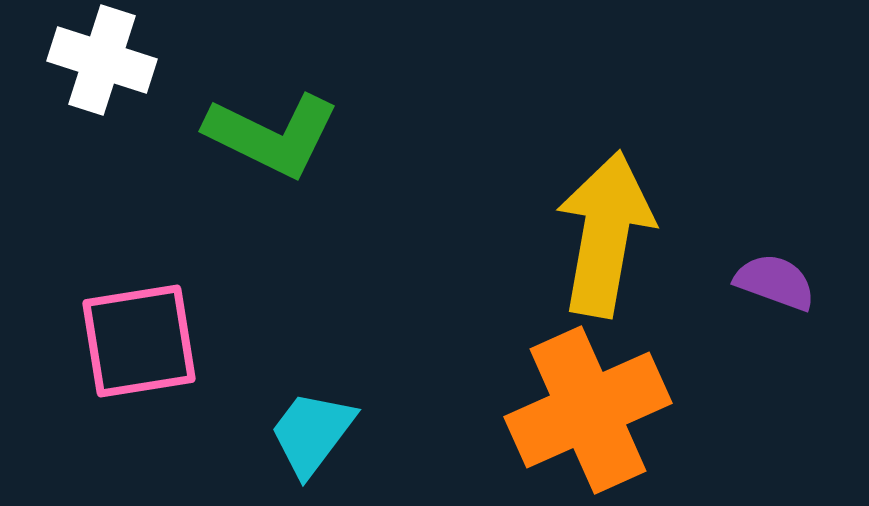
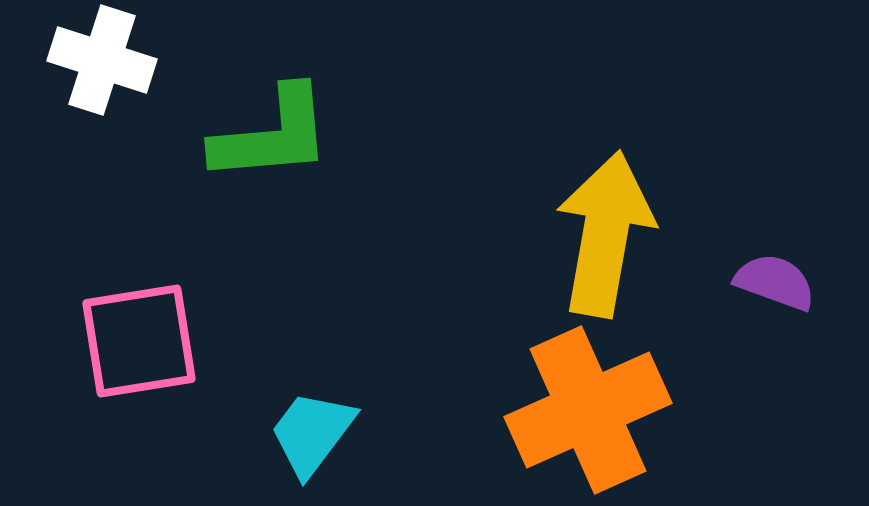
green L-shape: rotated 31 degrees counterclockwise
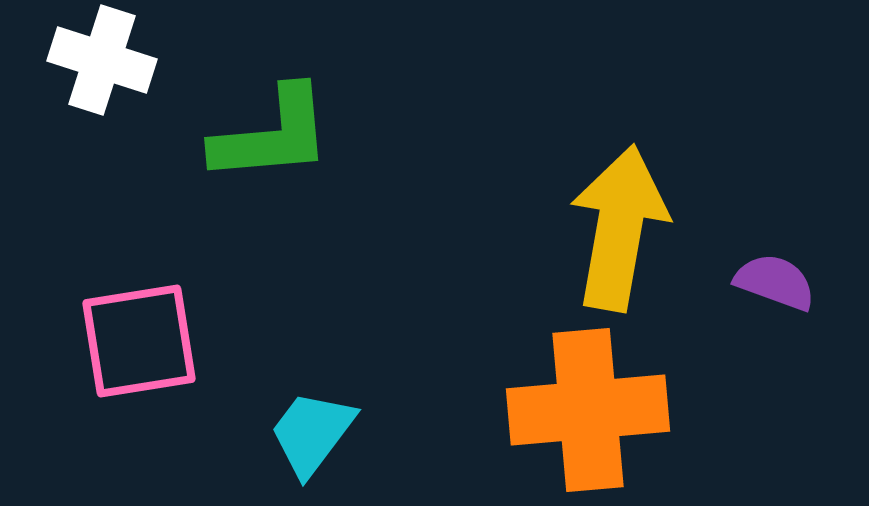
yellow arrow: moved 14 px right, 6 px up
orange cross: rotated 19 degrees clockwise
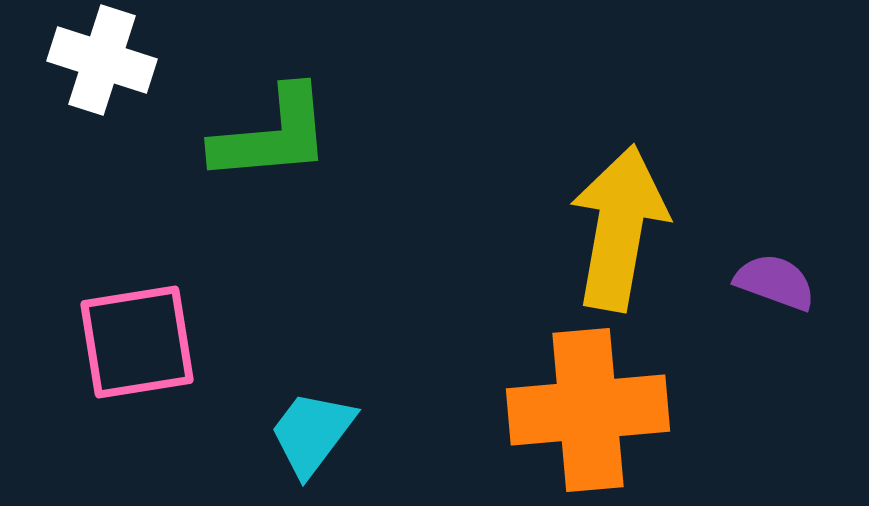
pink square: moved 2 px left, 1 px down
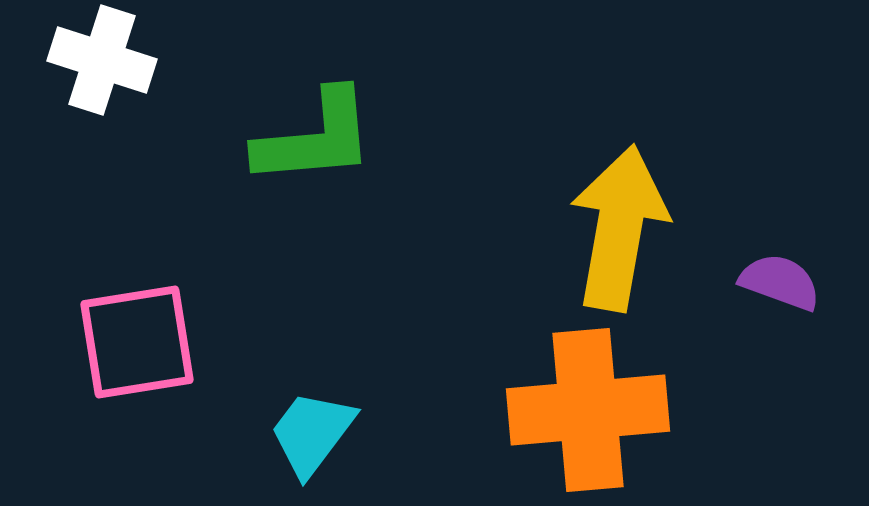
green L-shape: moved 43 px right, 3 px down
purple semicircle: moved 5 px right
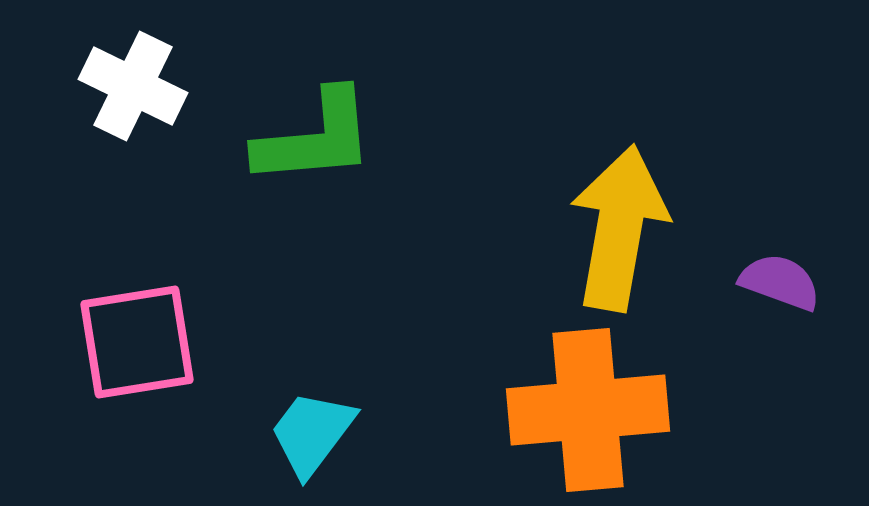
white cross: moved 31 px right, 26 px down; rotated 8 degrees clockwise
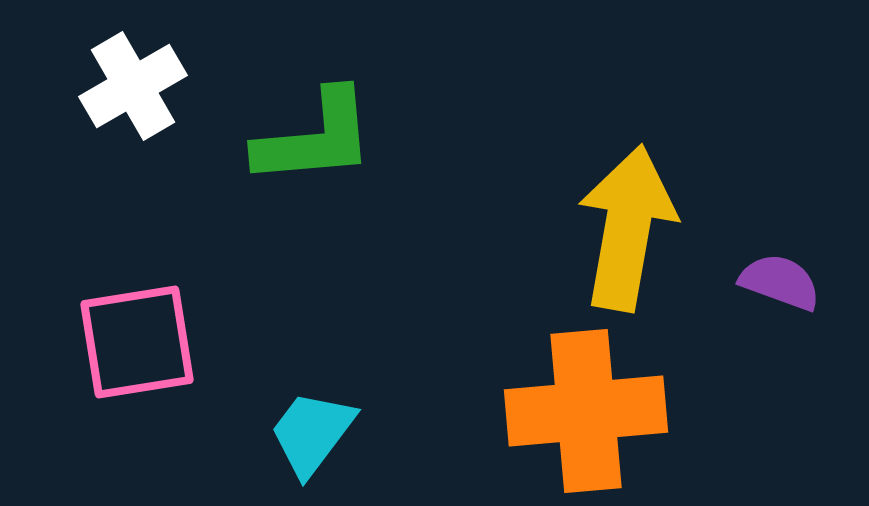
white cross: rotated 34 degrees clockwise
yellow arrow: moved 8 px right
orange cross: moved 2 px left, 1 px down
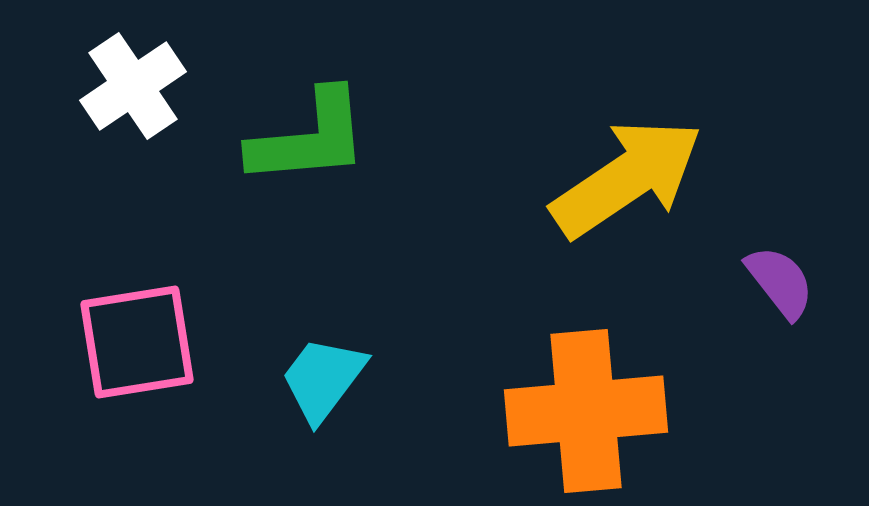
white cross: rotated 4 degrees counterclockwise
green L-shape: moved 6 px left
yellow arrow: moved 50 px up; rotated 46 degrees clockwise
purple semicircle: rotated 32 degrees clockwise
cyan trapezoid: moved 11 px right, 54 px up
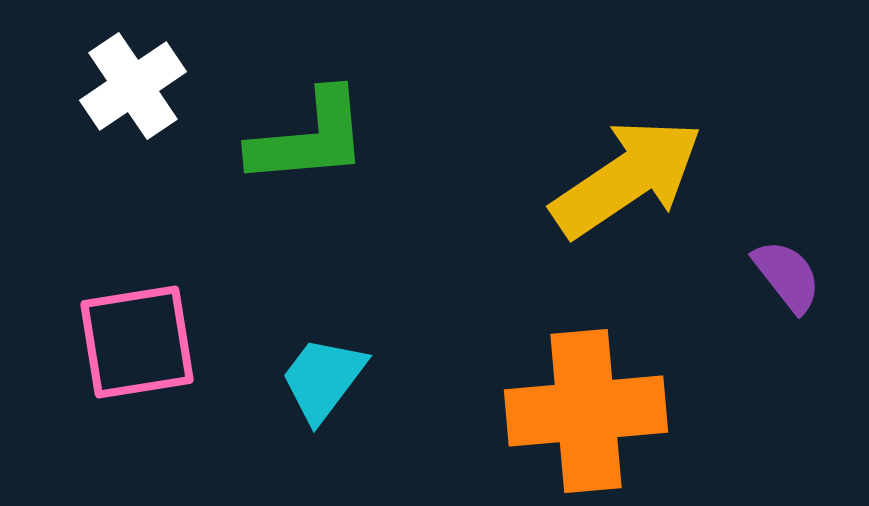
purple semicircle: moved 7 px right, 6 px up
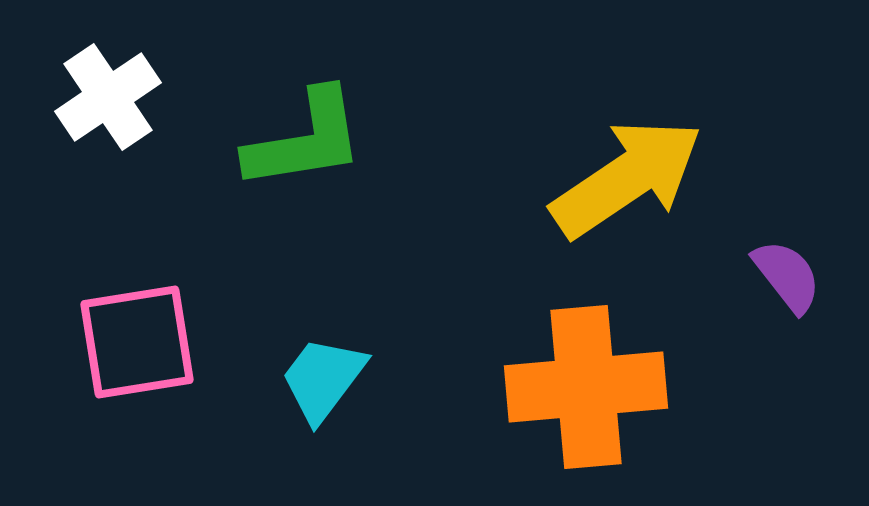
white cross: moved 25 px left, 11 px down
green L-shape: moved 4 px left, 2 px down; rotated 4 degrees counterclockwise
orange cross: moved 24 px up
